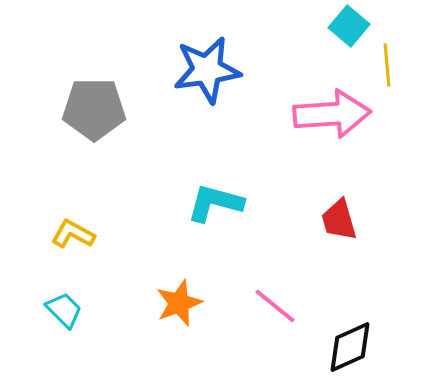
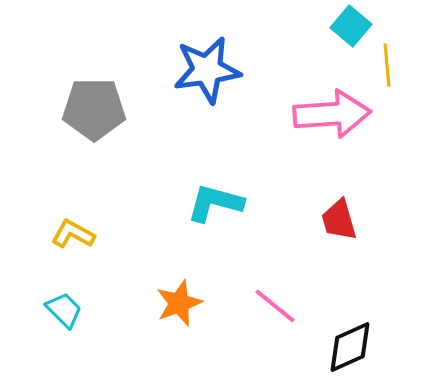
cyan square: moved 2 px right
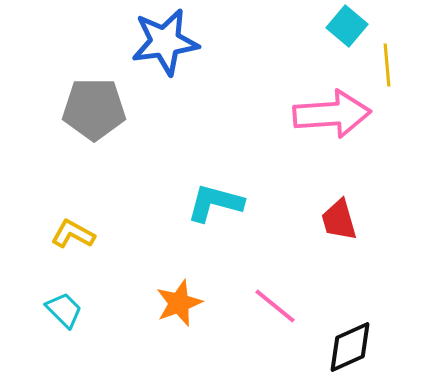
cyan square: moved 4 px left
blue star: moved 42 px left, 28 px up
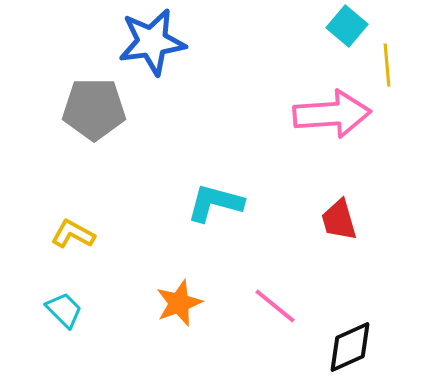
blue star: moved 13 px left
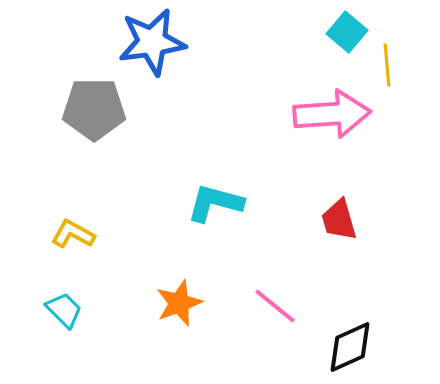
cyan square: moved 6 px down
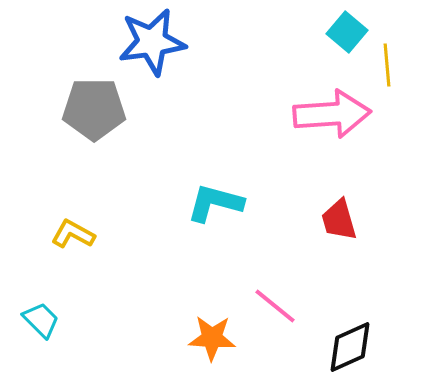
orange star: moved 33 px right, 35 px down; rotated 24 degrees clockwise
cyan trapezoid: moved 23 px left, 10 px down
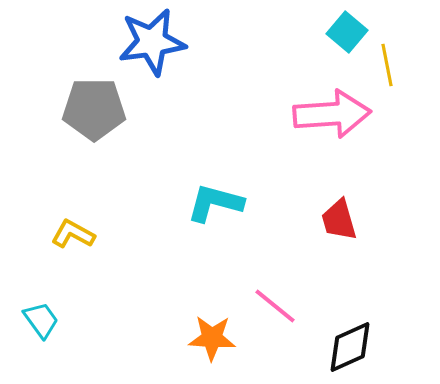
yellow line: rotated 6 degrees counterclockwise
cyan trapezoid: rotated 9 degrees clockwise
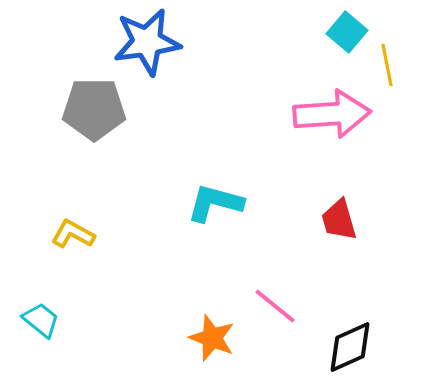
blue star: moved 5 px left
cyan trapezoid: rotated 15 degrees counterclockwise
orange star: rotated 18 degrees clockwise
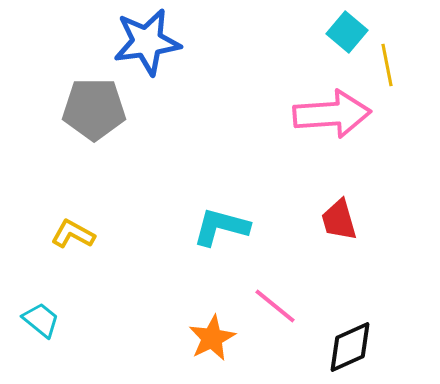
cyan L-shape: moved 6 px right, 24 px down
orange star: rotated 24 degrees clockwise
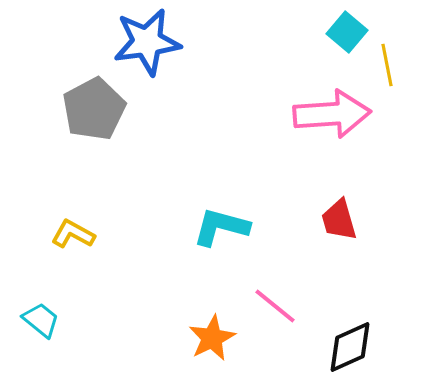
gray pentagon: rotated 28 degrees counterclockwise
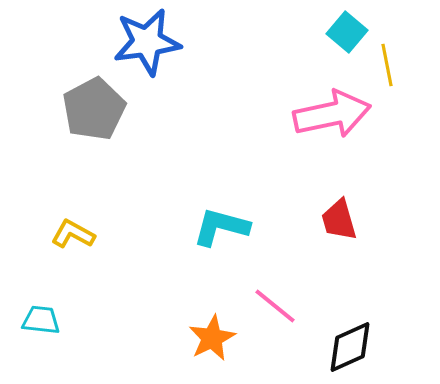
pink arrow: rotated 8 degrees counterclockwise
cyan trapezoid: rotated 33 degrees counterclockwise
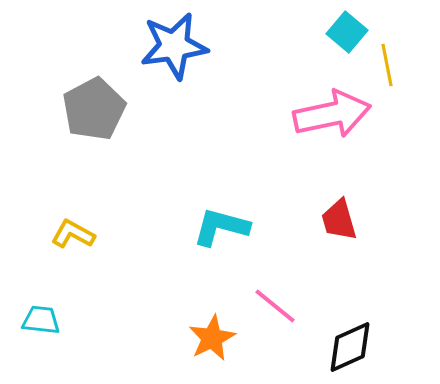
blue star: moved 27 px right, 4 px down
